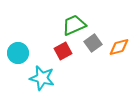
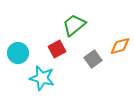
green trapezoid: rotated 15 degrees counterclockwise
gray square: moved 16 px down
orange diamond: moved 1 px right, 1 px up
red square: moved 6 px left, 2 px up
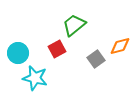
gray square: moved 3 px right
cyan star: moved 7 px left
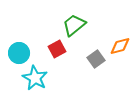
cyan circle: moved 1 px right
cyan star: rotated 15 degrees clockwise
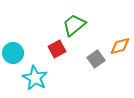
cyan circle: moved 6 px left
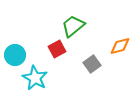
green trapezoid: moved 1 px left, 1 px down
cyan circle: moved 2 px right, 2 px down
gray square: moved 4 px left, 5 px down
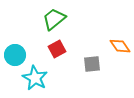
green trapezoid: moved 19 px left, 7 px up
orange diamond: rotated 70 degrees clockwise
gray square: rotated 30 degrees clockwise
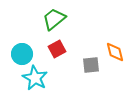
orange diamond: moved 5 px left, 6 px down; rotated 20 degrees clockwise
cyan circle: moved 7 px right, 1 px up
gray square: moved 1 px left, 1 px down
